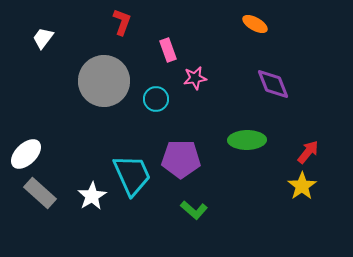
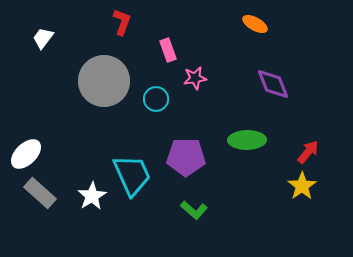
purple pentagon: moved 5 px right, 2 px up
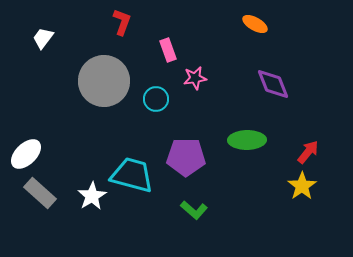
cyan trapezoid: rotated 51 degrees counterclockwise
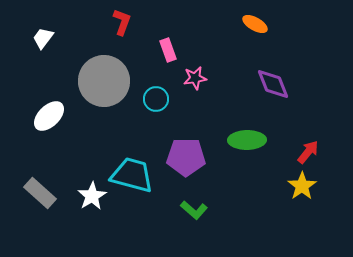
white ellipse: moved 23 px right, 38 px up
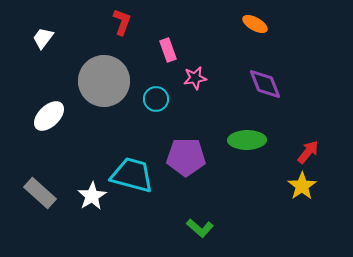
purple diamond: moved 8 px left
green L-shape: moved 6 px right, 18 px down
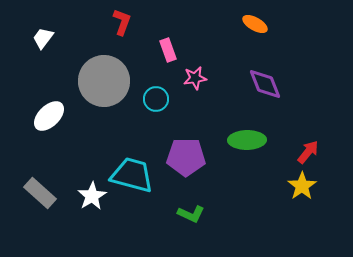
green L-shape: moved 9 px left, 14 px up; rotated 16 degrees counterclockwise
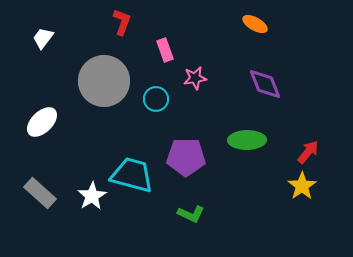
pink rectangle: moved 3 px left
white ellipse: moved 7 px left, 6 px down
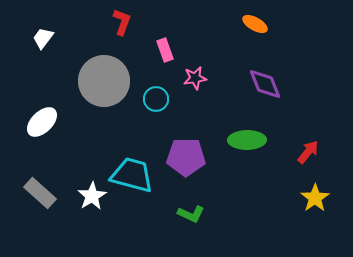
yellow star: moved 13 px right, 12 px down
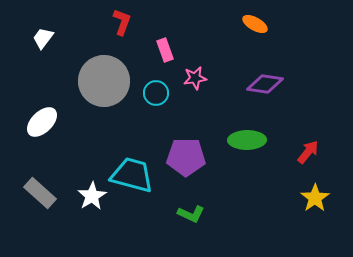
purple diamond: rotated 60 degrees counterclockwise
cyan circle: moved 6 px up
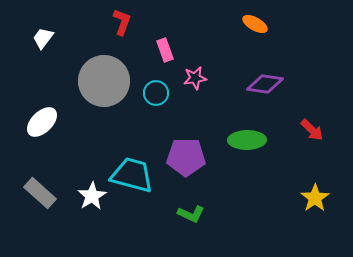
red arrow: moved 4 px right, 22 px up; rotated 95 degrees clockwise
